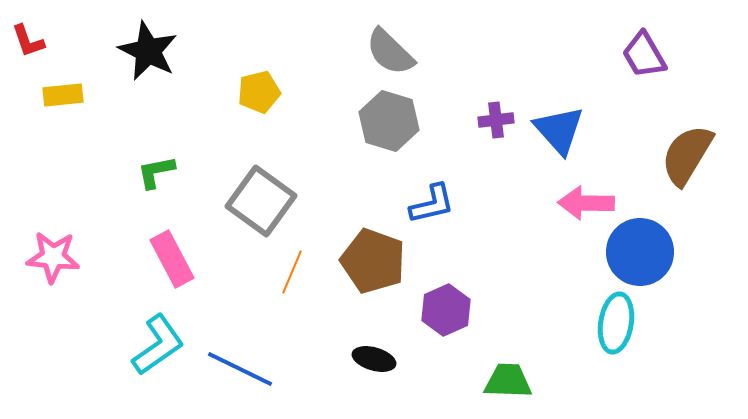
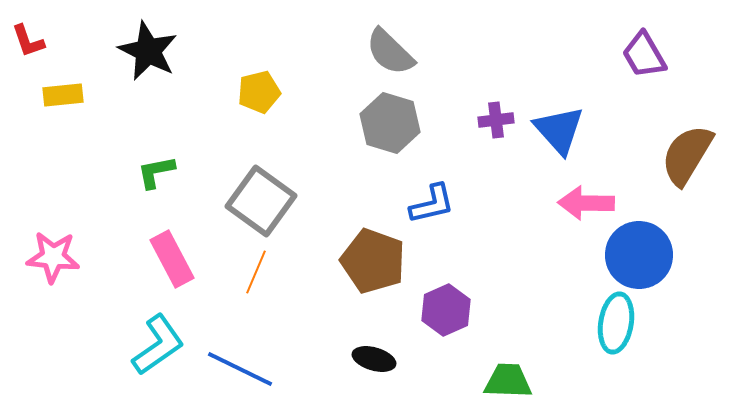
gray hexagon: moved 1 px right, 2 px down
blue circle: moved 1 px left, 3 px down
orange line: moved 36 px left
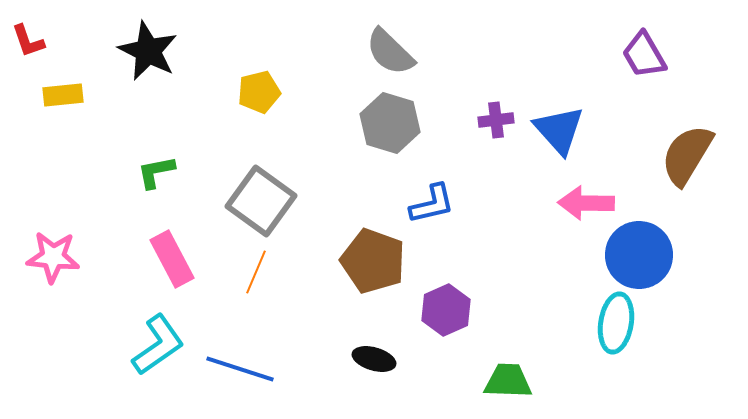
blue line: rotated 8 degrees counterclockwise
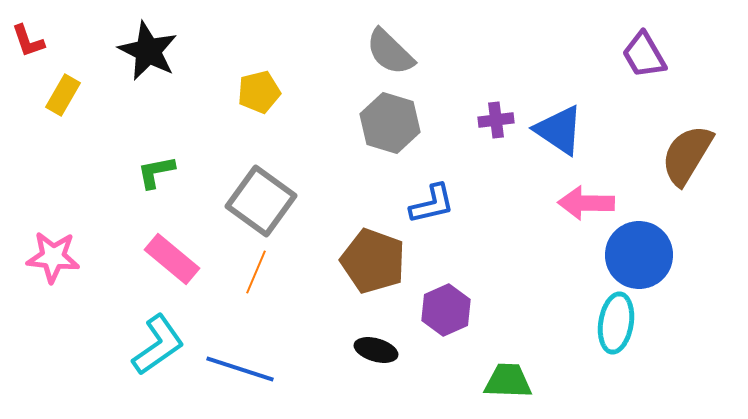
yellow rectangle: rotated 54 degrees counterclockwise
blue triangle: rotated 14 degrees counterclockwise
pink rectangle: rotated 22 degrees counterclockwise
black ellipse: moved 2 px right, 9 px up
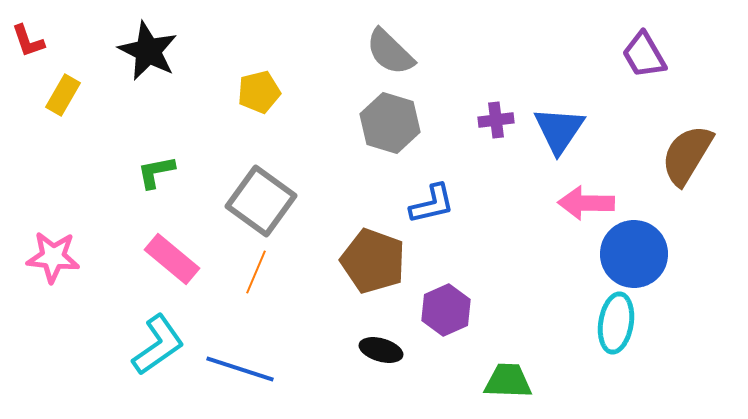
blue triangle: rotated 30 degrees clockwise
blue circle: moved 5 px left, 1 px up
black ellipse: moved 5 px right
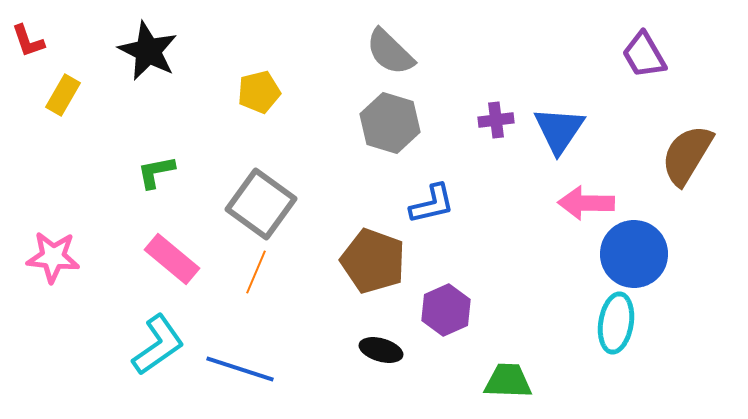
gray square: moved 3 px down
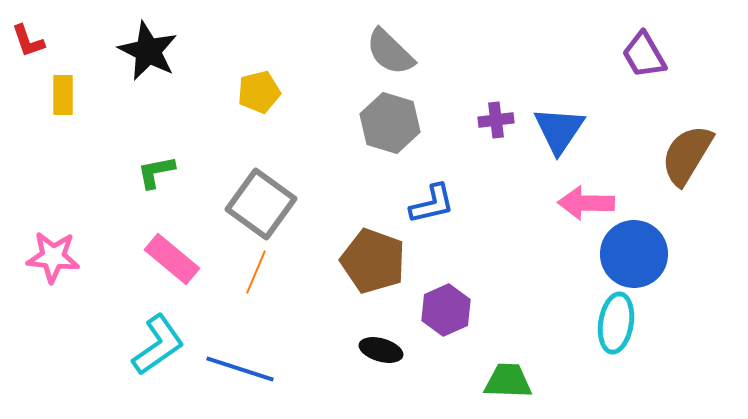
yellow rectangle: rotated 30 degrees counterclockwise
